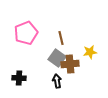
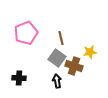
brown cross: moved 4 px right, 2 px down; rotated 24 degrees clockwise
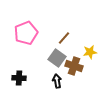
brown line: moved 3 px right; rotated 56 degrees clockwise
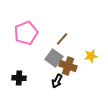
brown line: moved 2 px left, 1 px down
yellow star: moved 1 px right, 4 px down
gray square: moved 3 px left
brown cross: moved 6 px left
black arrow: rotated 144 degrees counterclockwise
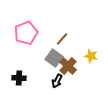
yellow star: rotated 24 degrees clockwise
brown cross: rotated 24 degrees clockwise
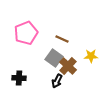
brown line: rotated 72 degrees clockwise
yellow star: rotated 16 degrees counterclockwise
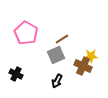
pink pentagon: rotated 20 degrees counterclockwise
brown line: rotated 56 degrees counterclockwise
gray square: moved 2 px right, 3 px up; rotated 30 degrees clockwise
brown cross: moved 15 px right; rotated 18 degrees counterclockwise
black cross: moved 3 px left, 4 px up; rotated 24 degrees clockwise
